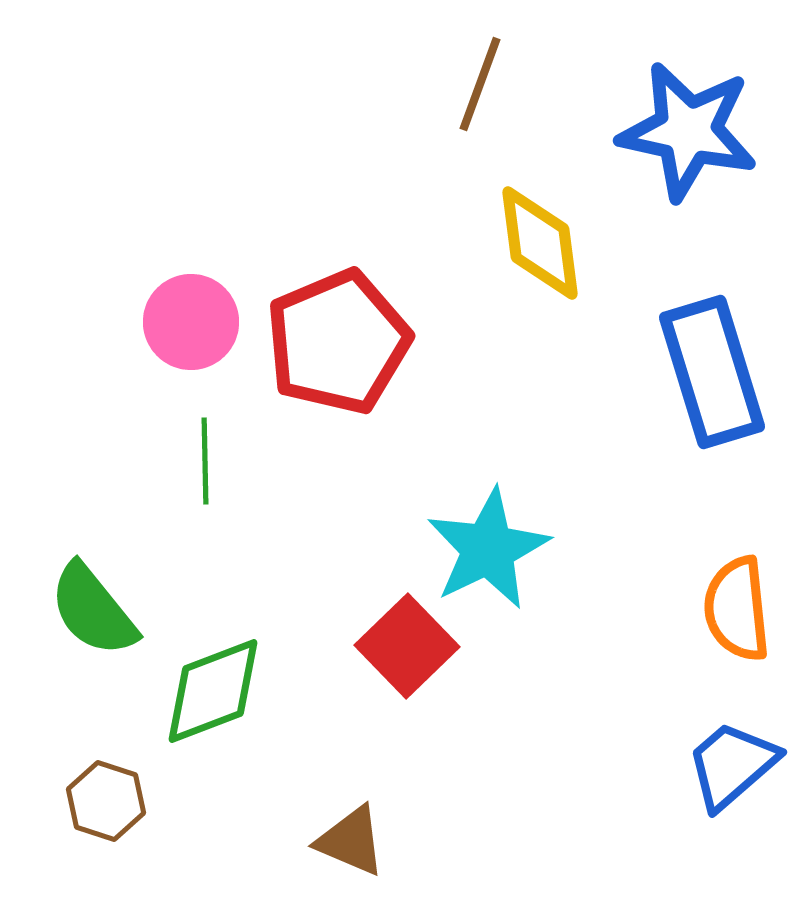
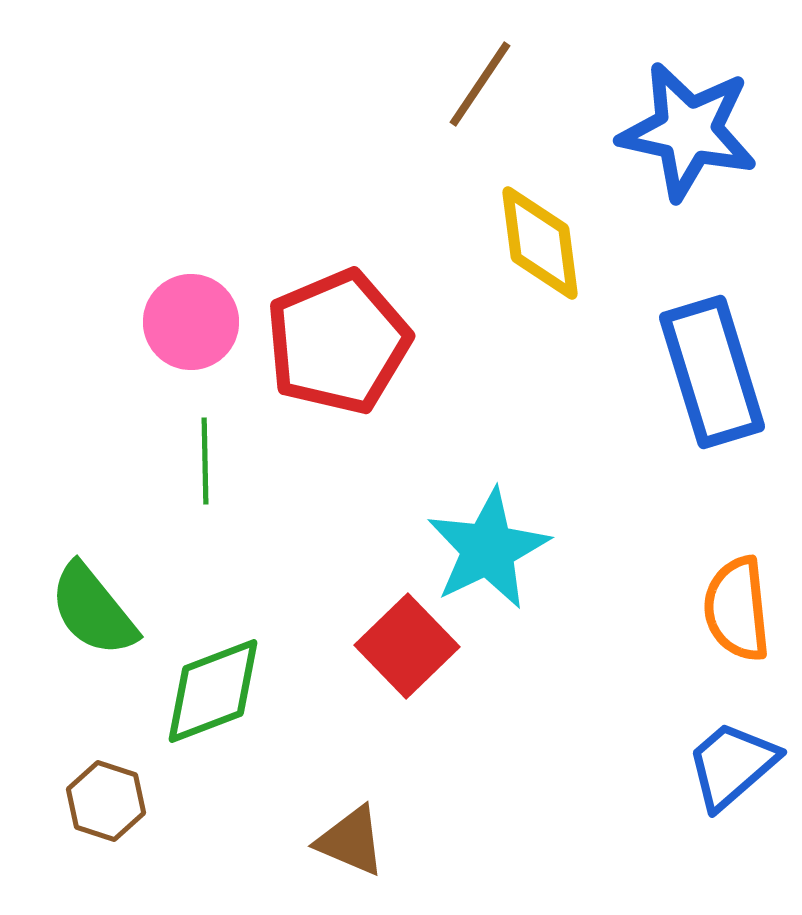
brown line: rotated 14 degrees clockwise
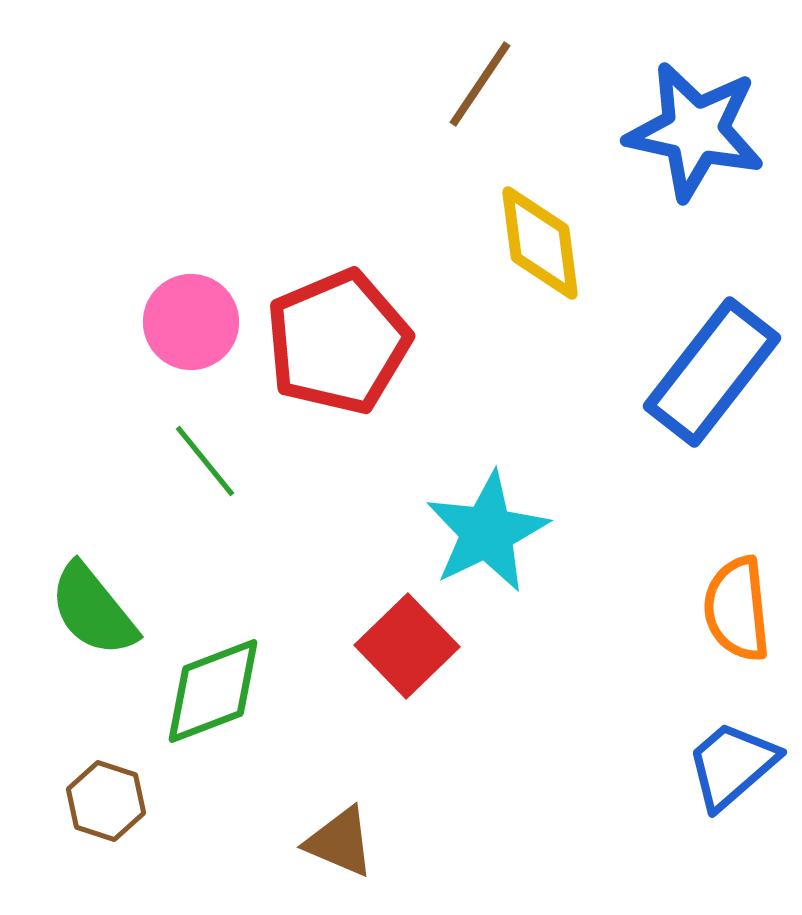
blue star: moved 7 px right
blue rectangle: rotated 55 degrees clockwise
green line: rotated 38 degrees counterclockwise
cyan star: moved 1 px left, 17 px up
brown triangle: moved 11 px left, 1 px down
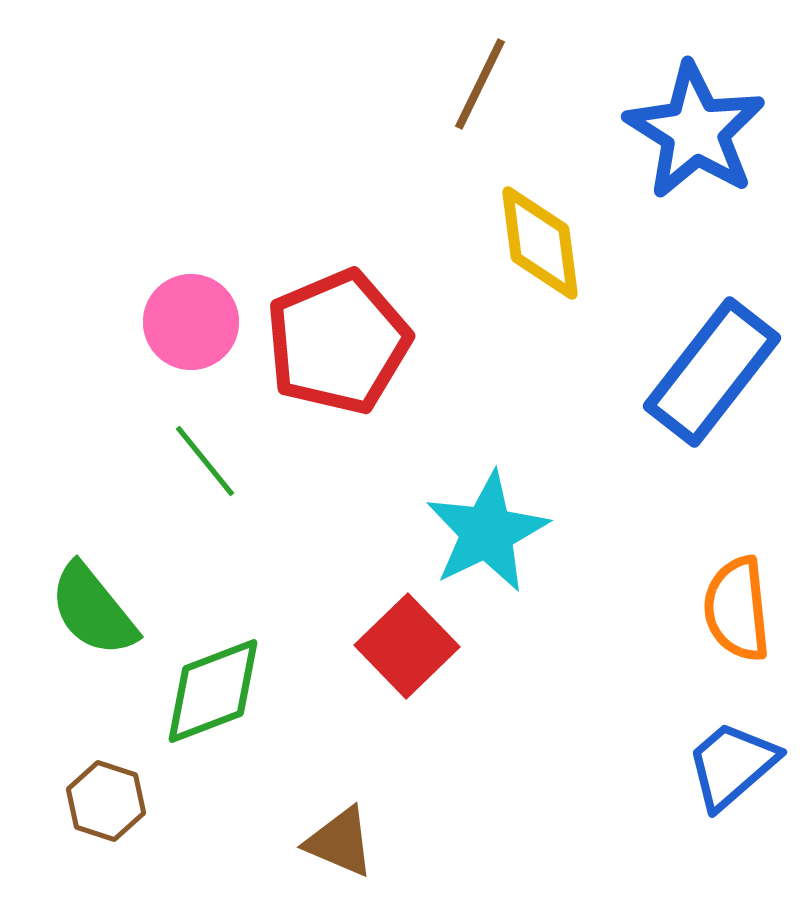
brown line: rotated 8 degrees counterclockwise
blue star: rotated 20 degrees clockwise
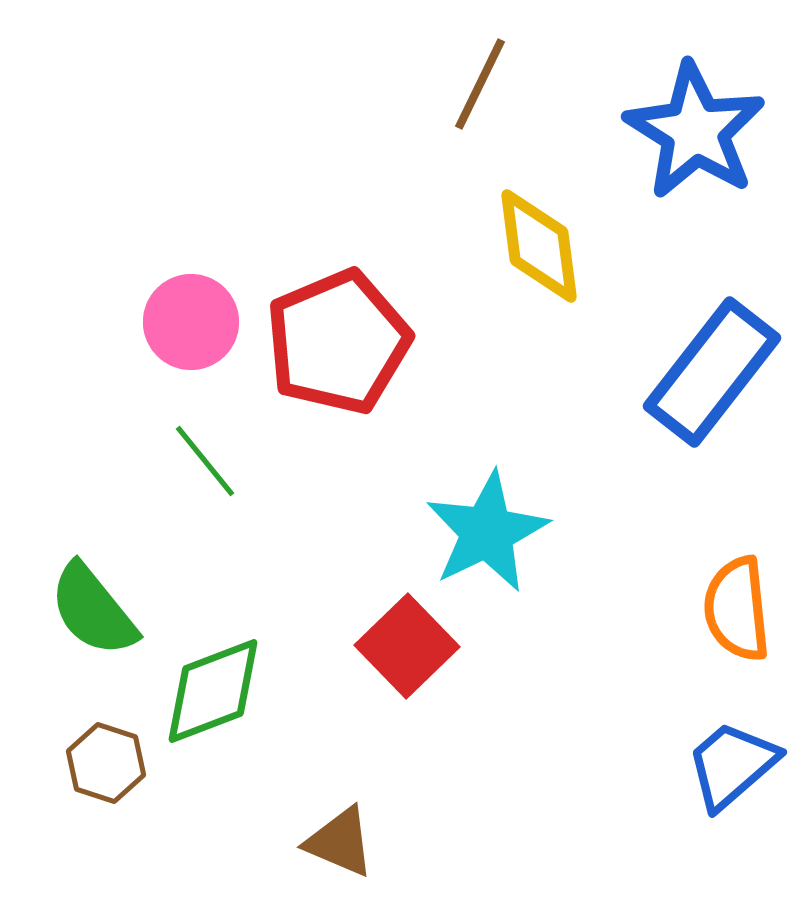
yellow diamond: moved 1 px left, 3 px down
brown hexagon: moved 38 px up
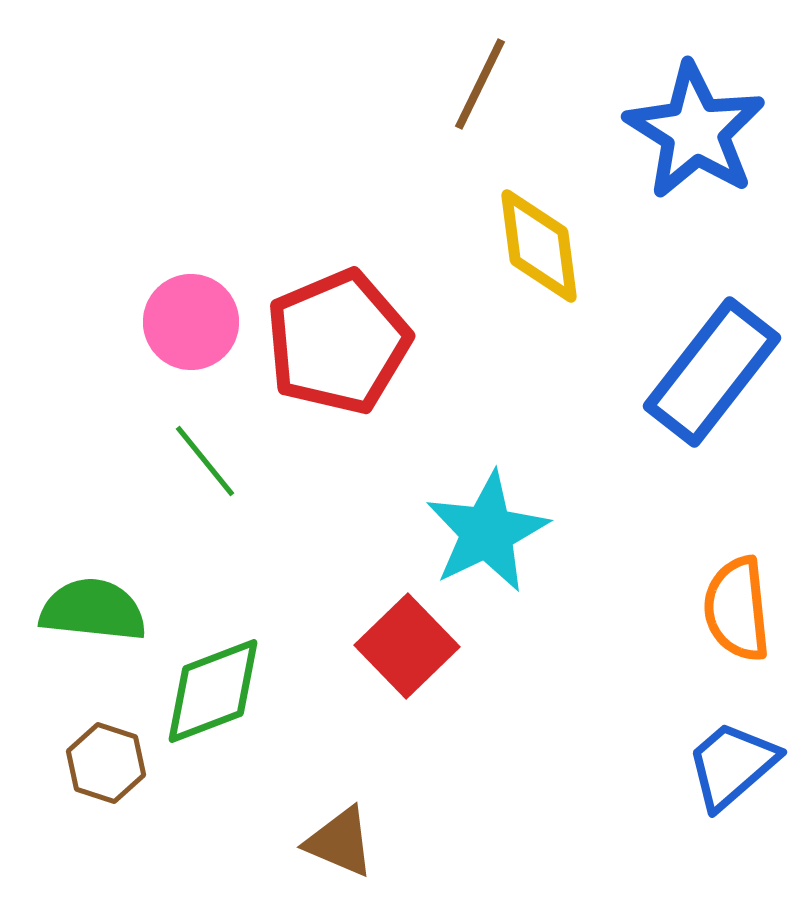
green semicircle: rotated 135 degrees clockwise
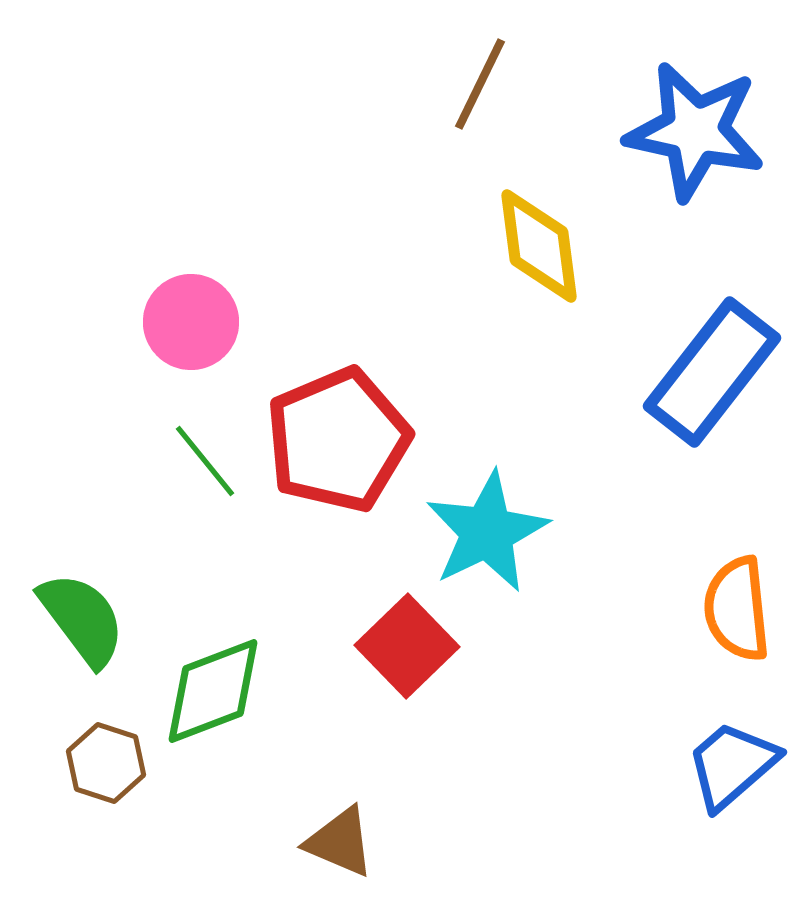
blue star: rotated 20 degrees counterclockwise
red pentagon: moved 98 px down
green semicircle: moved 11 px left, 9 px down; rotated 47 degrees clockwise
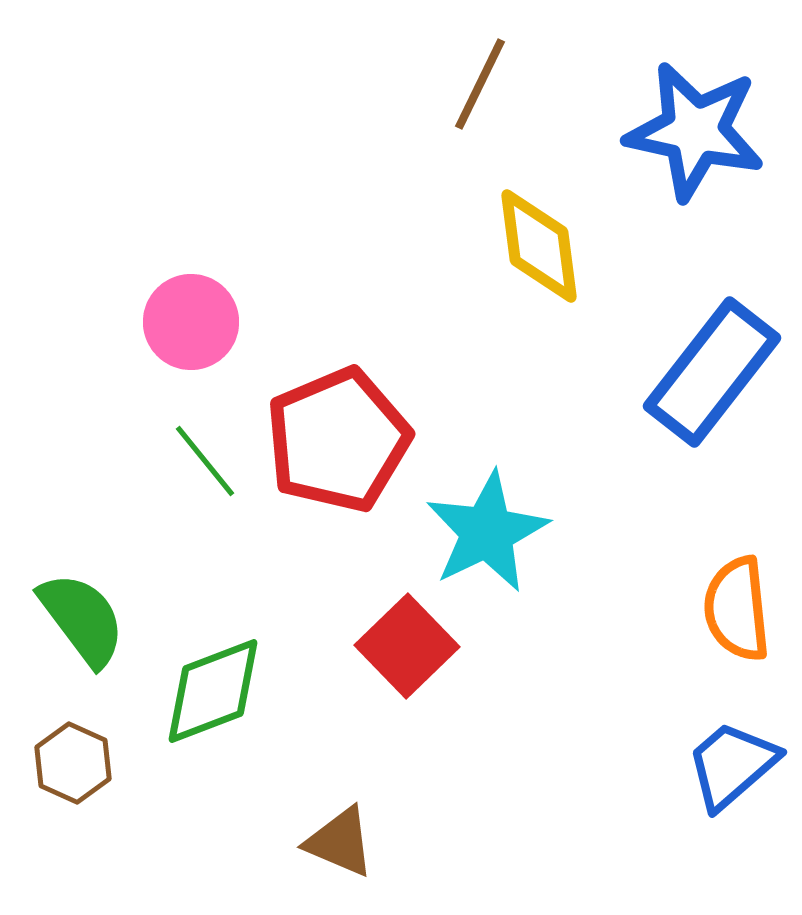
brown hexagon: moved 33 px left; rotated 6 degrees clockwise
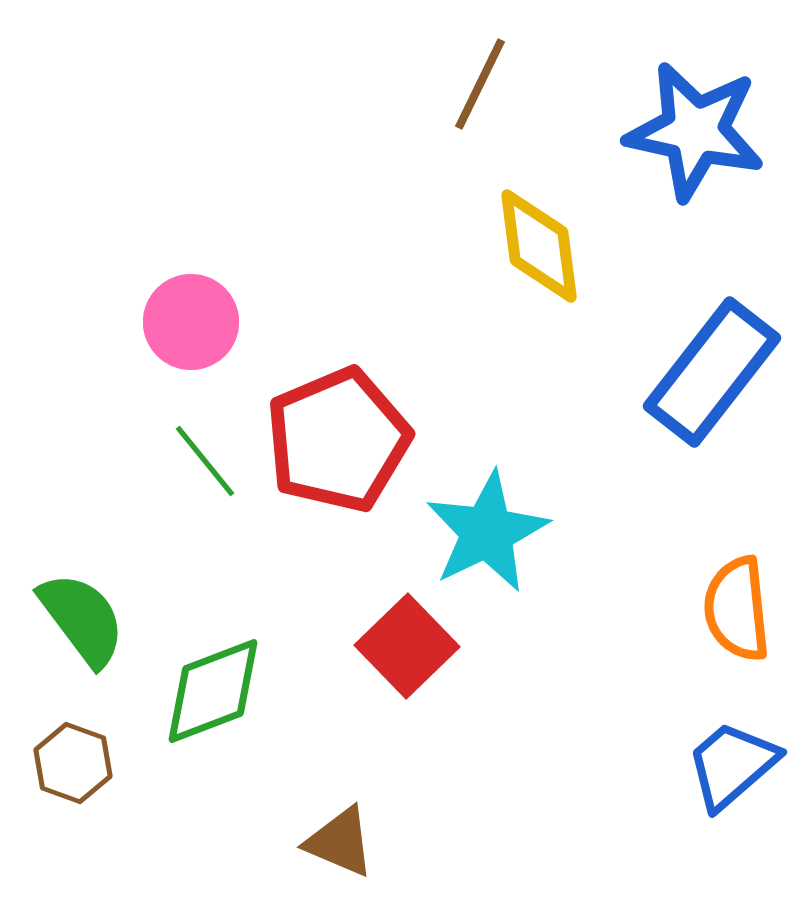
brown hexagon: rotated 4 degrees counterclockwise
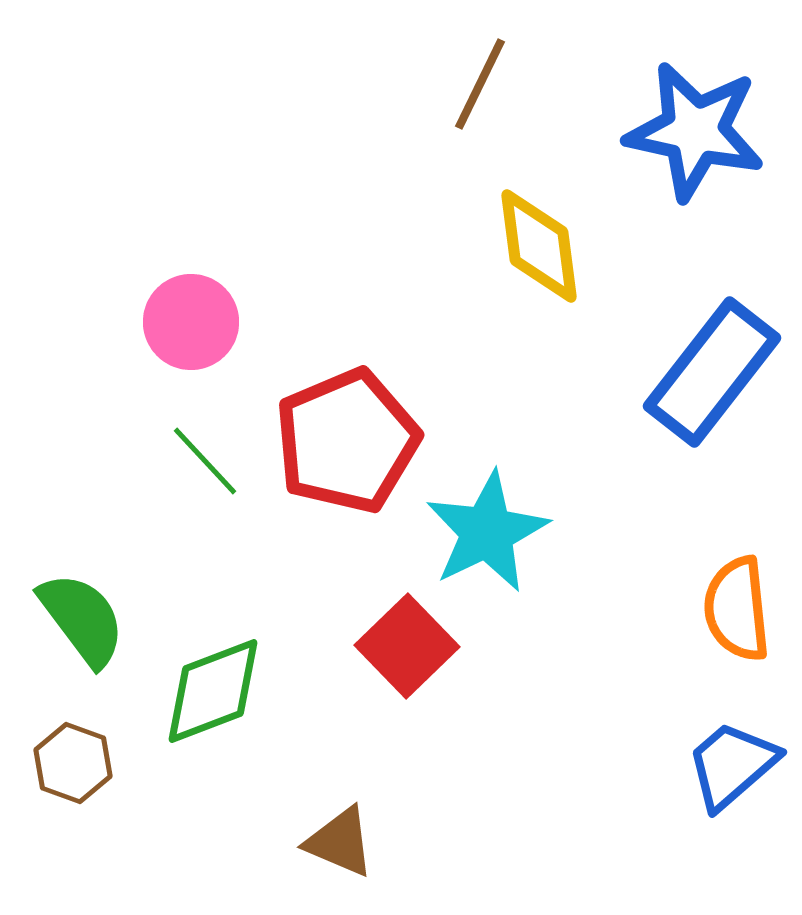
red pentagon: moved 9 px right, 1 px down
green line: rotated 4 degrees counterclockwise
